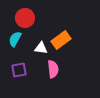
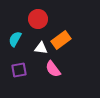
red circle: moved 13 px right, 1 px down
pink semicircle: rotated 150 degrees clockwise
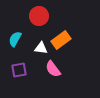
red circle: moved 1 px right, 3 px up
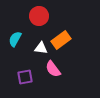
purple square: moved 6 px right, 7 px down
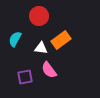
pink semicircle: moved 4 px left, 1 px down
